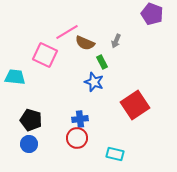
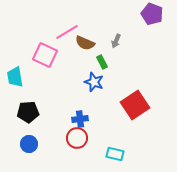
cyan trapezoid: rotated 105 degrees counterclockwise
black pentagon: moved 3 px left, 8 px up; rotated 20 degrees counterclockwise
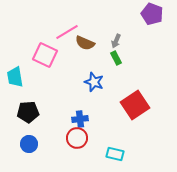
green rectangle: moved 14 px right, 4 px up
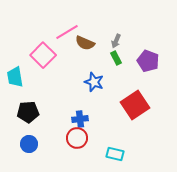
purple pentagon: moved 4 px left, 47 px down
pink square: moved 2 px left; rotated 20 degrees clockwise
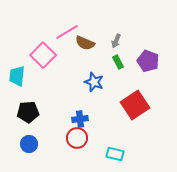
green rectangle: moved 2 px right, 4 px down
cyan trapezoid: moved 2 px right, 1 px up; rotated 15 degrees clockwise
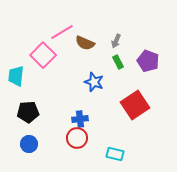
pink line: moved 5 px left
cyan trapezoid: moved 1 px left
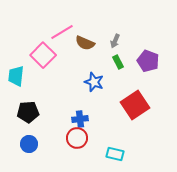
gray arrow: moved 1 px left
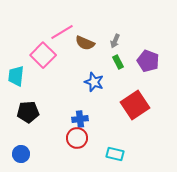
blue circle: moved 8 px left, 10 px down
